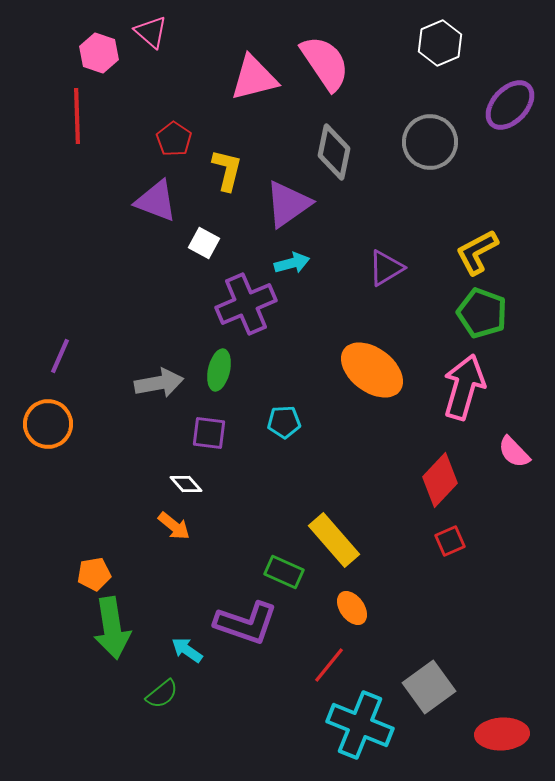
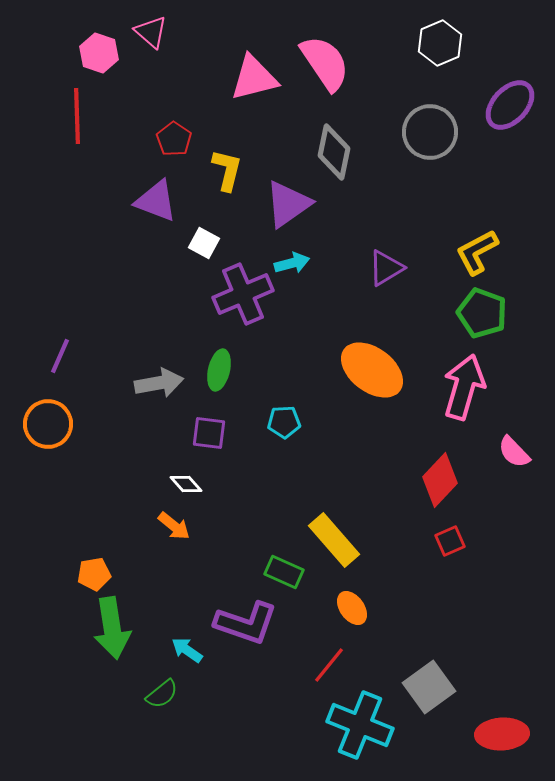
gray circle at (430, 142): moved 10 px up
purple cross at (246, 304): moved 3 px left, 10 px up
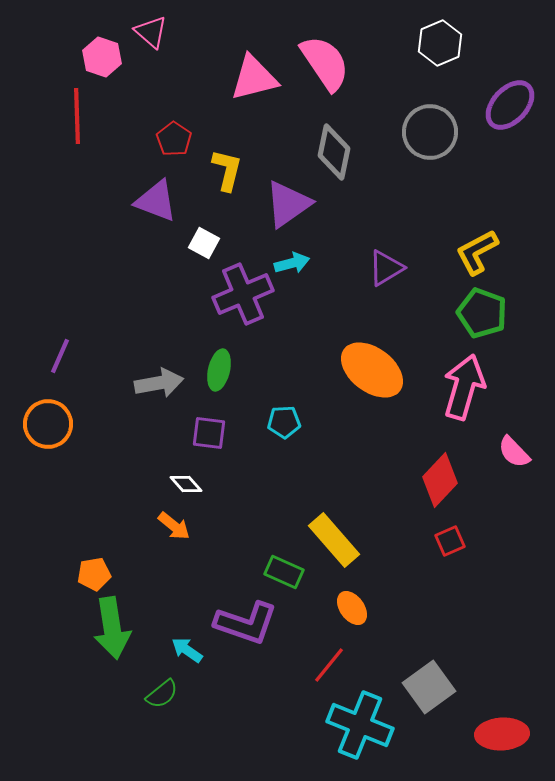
pink hexagon at (99, 53): moved 3 px right, 4 px down
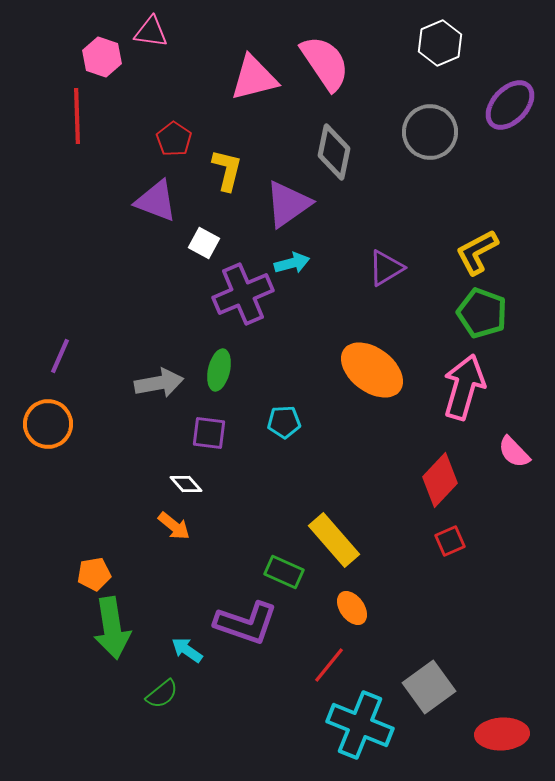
pink triangle at (151, 32): rotated 33 degrees counterclockwise
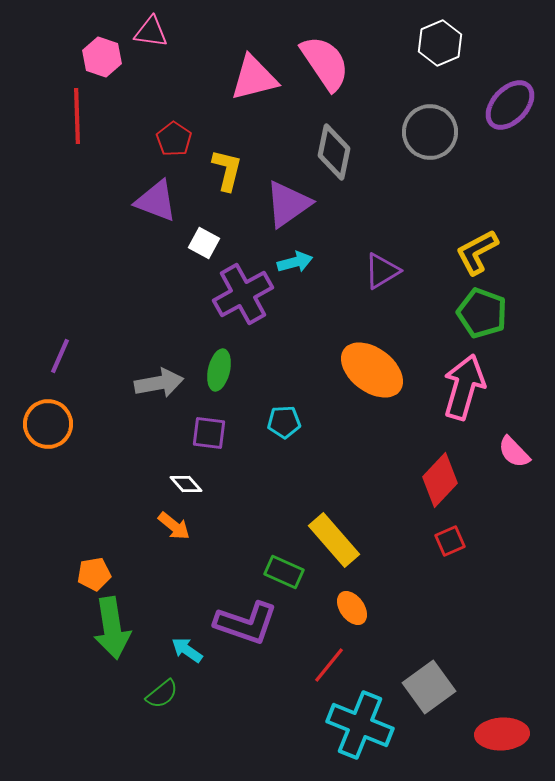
cyan arrow at (292, 263): moved 3 px right, 1 px up
purple triangle at (386, 268): moved 4 px left, 3 px down
purple cross at (243, 294): rotated 6 degrees counterclockwise
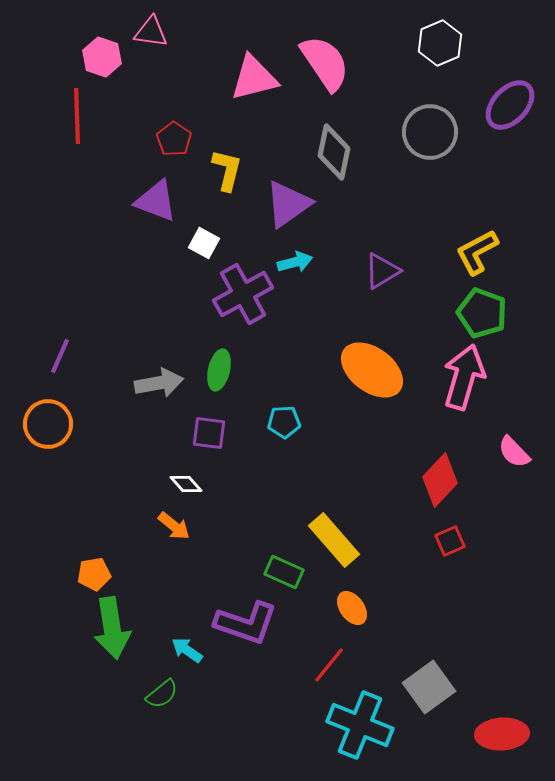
pink arrow at (464, 387): moved 10 px up
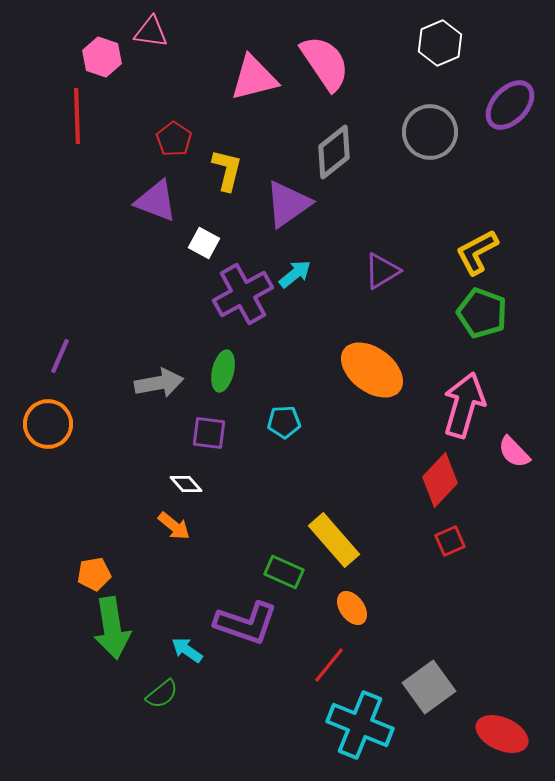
gray diamond at (334, 152): rotated 40 degrees clockwise
cyan arrow at (295, 262): moved 12 px down; rotated 24 degrees counterclockwise
green ellipse at (219, 370): moved 4 px right, 1 px down
pink arrow at (464, 377): moved 28 px down
red ellipse at (502, 734): rotated 27 degrees clockwise
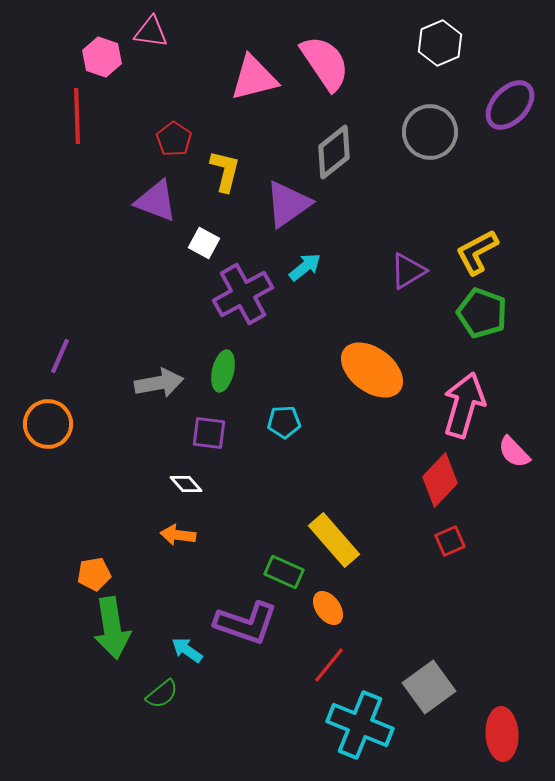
yellow L-shape at (227, 170): moved 2 px left, 1 px down
purple triangle at (382, 271): moved 26 px right
cyan arrow at (295, 274): moved 10 px right, 7 px up
orange arrow at (174, 526): moved 4 px right, 9 px down; rotated 148 degrees clockwise
orange ellipse at (352, 608): moved 24 px left
red ellipse at (502, 734): rotated 63 degrees clockwise
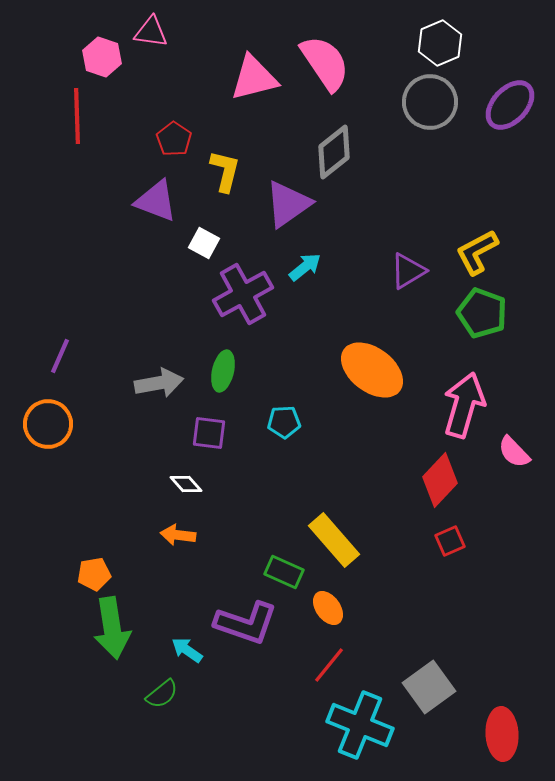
gray circle at (430, 132): moved 30 px up
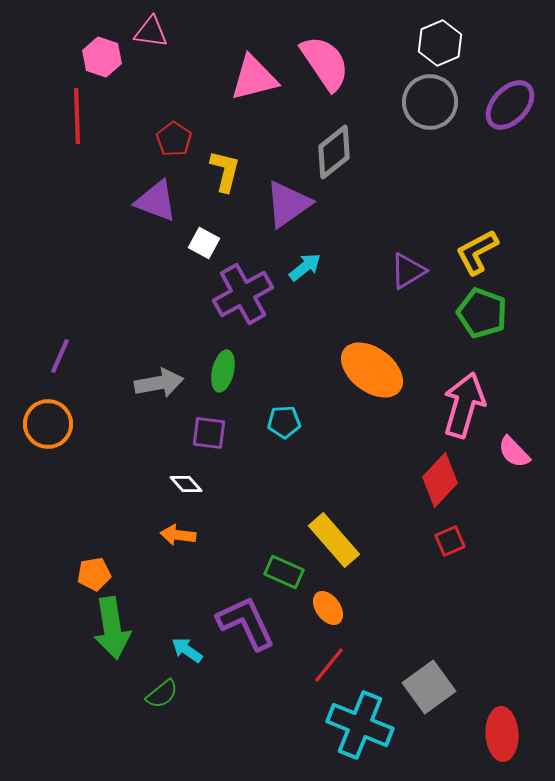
purple L-shape at (246, 623): rotated 134 degrees counterclockwise
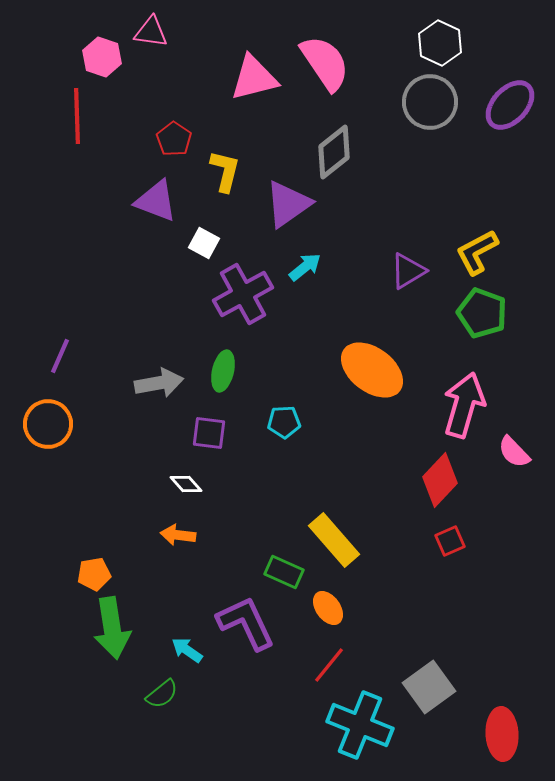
white hexagon at (440, 43): rotated 12 degrees counterclockwise
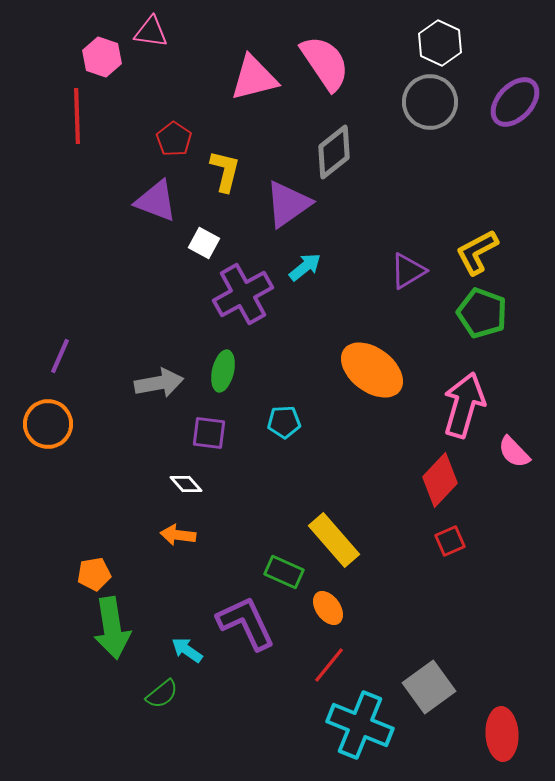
purple ellipse at (510, 105): moved 5 px right, 3 px up
